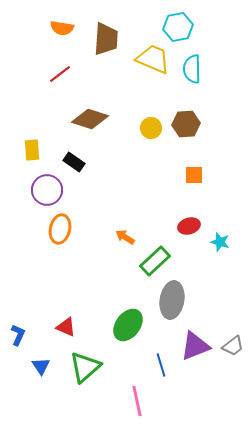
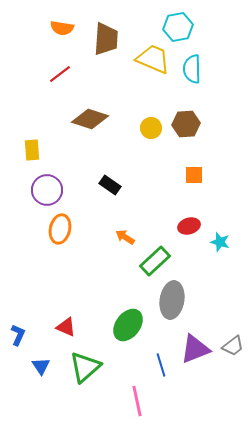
black rectangle: moved 36 px right, 23 px down
purple triangle: moved 3 px down
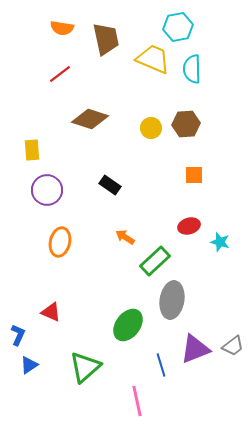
brown trapezoid: rotated 16 degrees counterclockwise
orange ellipse: moved 13 px down
red triangle: moved 15 px left, 15 px up
blue triangle: moved 12 px left, 1 px up; rotated 30 degrees clockwise
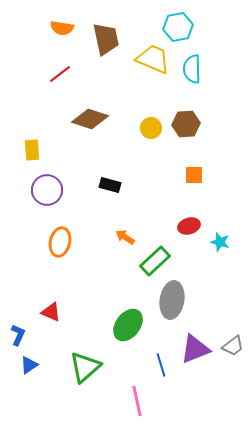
black rectangle: rotated 20 degrees counterclockwise
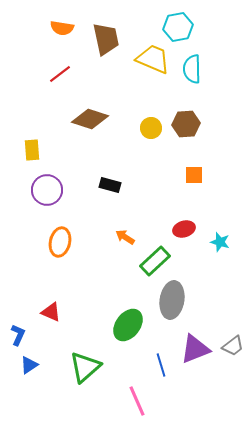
red ellipse: moved 5 px left, 3 px down
pink line: rotated 12 degrees counterclockwise
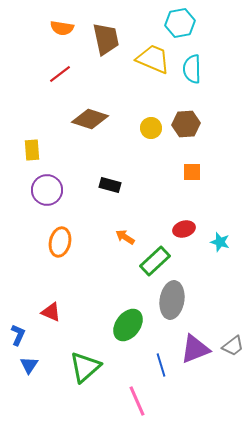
cyan hexagon: moved 2 px right, 4 px up
orange square: moved 2 px left, 3 px up
blue triangle: rotated 24 degrees counterclockwise
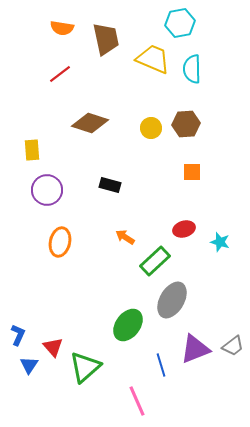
brown diamond: moved 4 px down
gray ellipse: rotated 21 degrees clockwise
red triangle: moved 2 px right, 35 px down; rotated 25 degrees clockwise
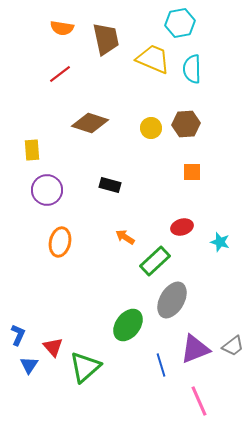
red ellipse: moved 2 px left, 2 px up
pink line: moved 62 px right
